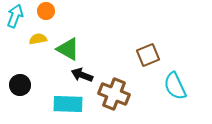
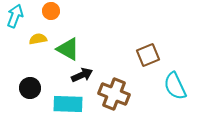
orange circle: moved 5 px right
black arrow: rotated 135 degrees clockwise
black circle: moved 10 px right, 3 px down
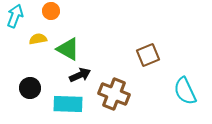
black arrow: moved 2 px left
cyan semicircle: moved 10 px right, 5 px down
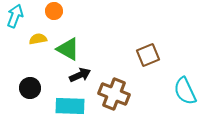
orange circle: moved 3 px right
cyan rectangle: moved 2 px right, 2 px down
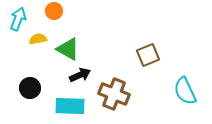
cyan arrow: moved 3 px right, 3 px down
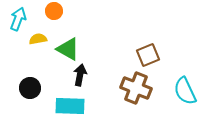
black arrow: rotated 55 degrees counterclockwise
brown cross: moved 22 px right, 6 px up
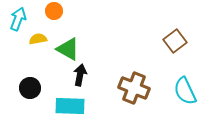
brown square: moved 27 px right, 14 px up; rotated 15 degrees counterclockwise
brown cross: moved 2 px left
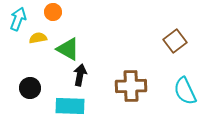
orange circle: moved 1 px left, 1 px down
yellow semicircle: moved 1 px up
brown cross: moved 3 px left, 2 px up; rotated 24 degrees counterclockwise
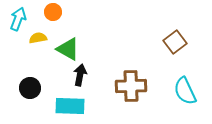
brown square: moved 1 px down
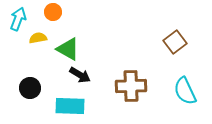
black arrow: rotated 110 degrees clockwise
